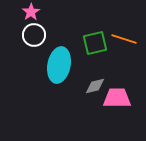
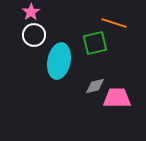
orange line: moved 10 px left, 16 px up
cyan ellipse: moved 4 px up
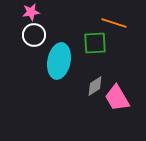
pink star: rotated 24 degrees clockwise
green square: rotated 10 degrees clockwise
gray diamond: rotated 20 degrees counterclockwise
pink trapezoid: rotated 120 degrees counterclockwise
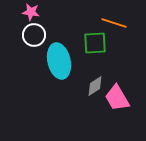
pink star: rotated 18 degrees clockwise
cyan ellipse: rotated 24 degrees counterclockwise
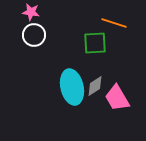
cyan ellipse: moved 13 px right, 26 px down
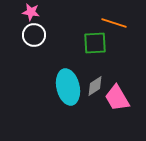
cyan ellipse: moved 4 px left
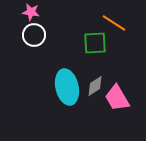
orange line: rotated 15 degrees clockwise
cyan ellipse: moved 1 px left
